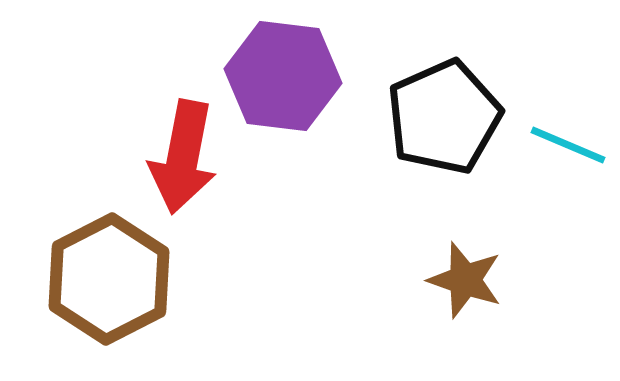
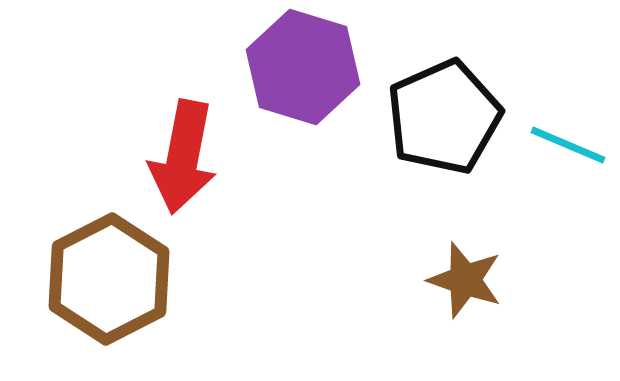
purple hexagon: moved 20 px right, 9 px up; rotated 10 degrees clockwise
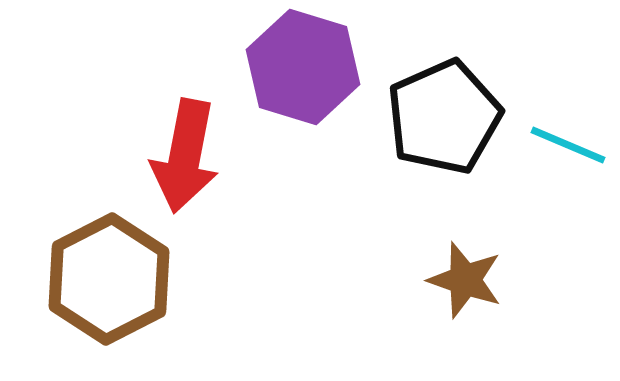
red arrow: moved 2 px right, 1 px up
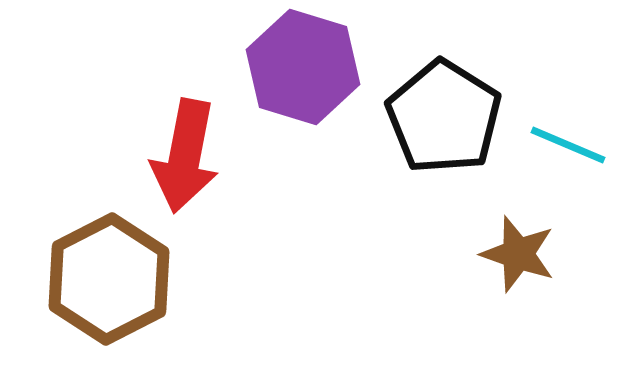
black pentagon: rotated 16 degrees counterclockwise
brown star: moved 53 px right, 26 px up
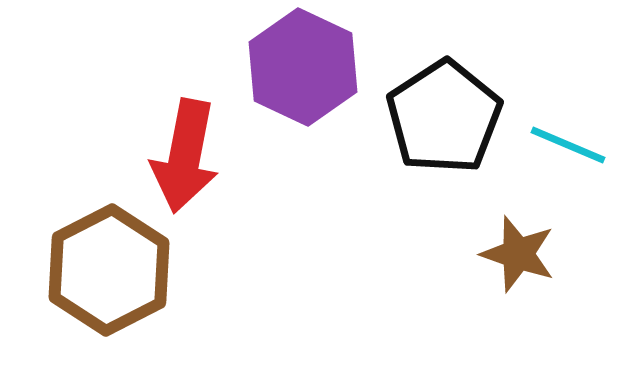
purple hexagon: rotated 8 degrees clockwise
black pentagon: rotated 7 degrees clockwise
brown hexagon: moved 9 px up
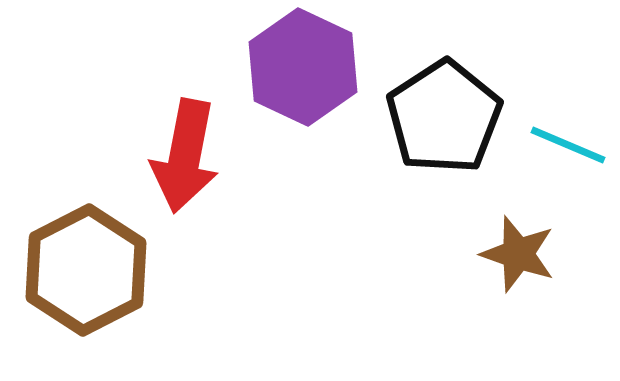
brown hexagon: moved 23 px left
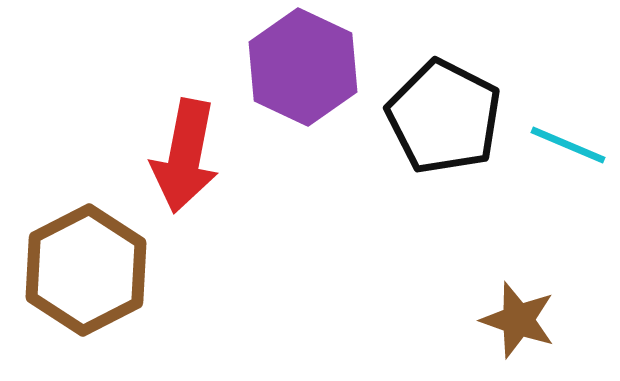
black pentagon: rotated 12 degrees counterclockwise
brown star: moved 66 px down
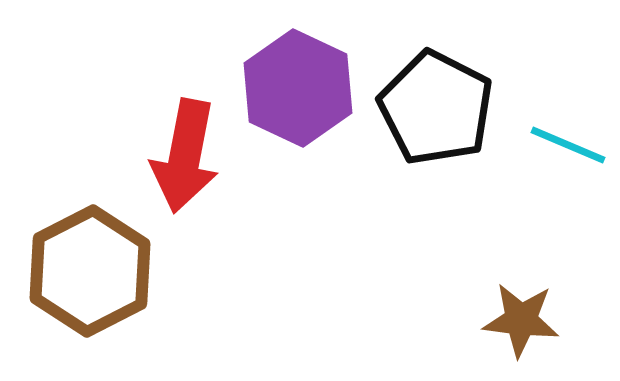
purple hexagon: moved 5 px left, 21 px down
black pentagon: moved 8 px left, 9 px up
brown hexagon: moved 4 px right, 1 px down
brown star: moved 3 px right; rotated 12 degrees counterclockwise
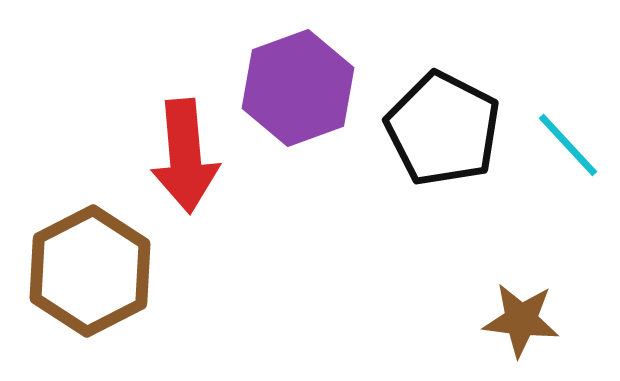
purple hexagon: rotated 15 degrees clockwise
black pentagon: moved 7 px right, 21 px down
cyan line: rotated 24 degrees clockwise
red arrow: rotated 16 degrees counterclockwise
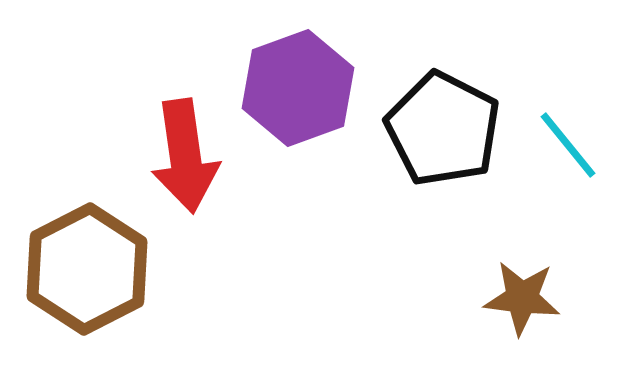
cyan line: rotated 4 degrees clockwise
red arrow: rotated 3 degrees counterclockwise
brown hexagon: moved 3 px left, 2 px up
brown star: moved 1 px right, 22 px up
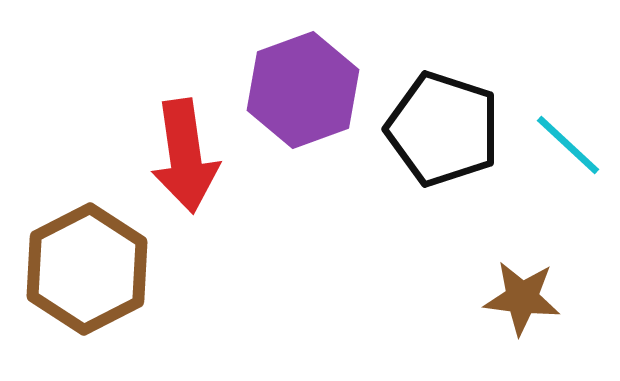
purple hexagon: moved 5 px right, 2 px down
black pentagon: rotated 9 degrees counterclockwise
cyan line: rotated 8 degrees counterclockwise
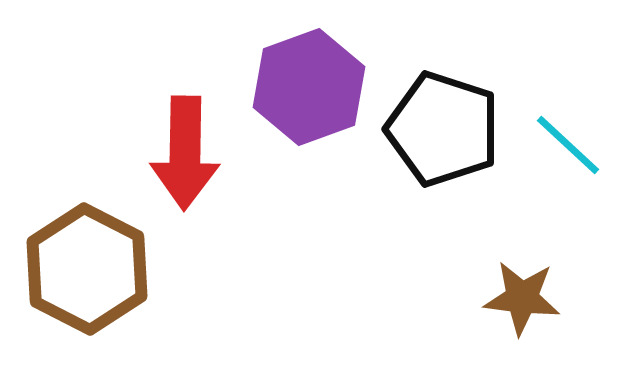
purple hexagon: moved 6 px right, 3 px up
red arrow: moved 3 px up; rotated 9 degrees clockwise
brown hexagon: rotated 6 degrees counterclockwise
